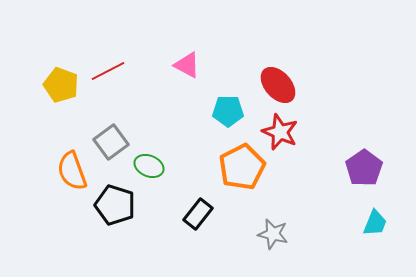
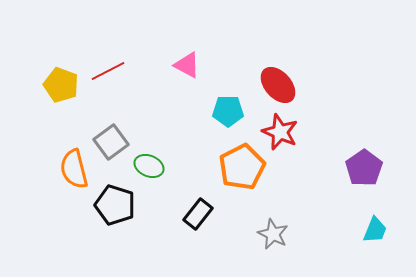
orange semicircle: moved 2 px right, 2 px up; rotated 6 degrees clockwise
cyan trapezoid: moved 7 px down
gray star: rotated 12 degrees clockwise
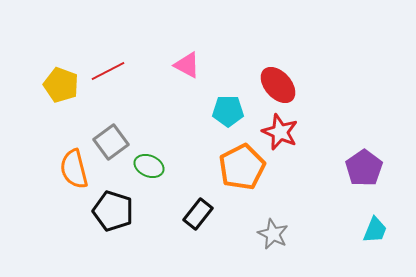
black pentagon: moved 2 px left, 6 px down
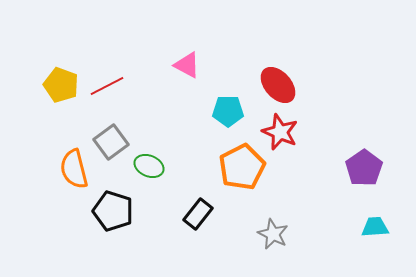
red line: moved 1 px left, 15 px down
cyan trapezoid: moved 3 px up; rotated 116 degrees counterclockwise
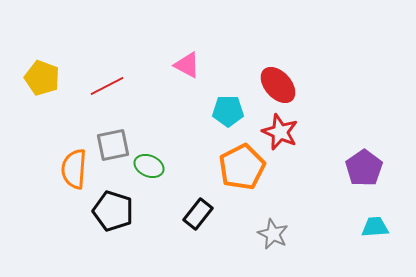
yellow pentagon: moved 19 px left, 7 px up
gray square: moved 2 px right, 3 px down; rotated 24 degrees clockwise
orange semicircle: rotated 18 degrees clockwise
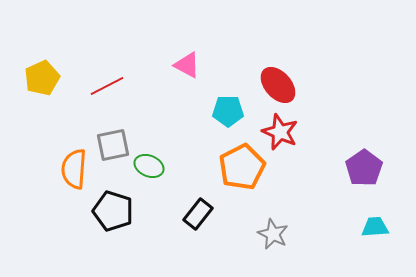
yellow pentagon: rotated 28 degrees clockwise
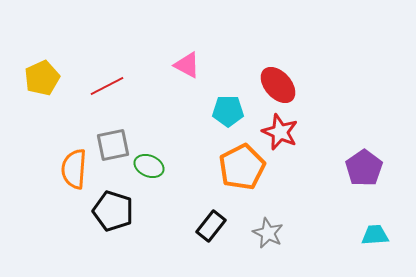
black rectangle: moved 13 px right, 12 px down
cyan trapezoid: moved 8 px down
gray star: moved 5 px left, 1 px up
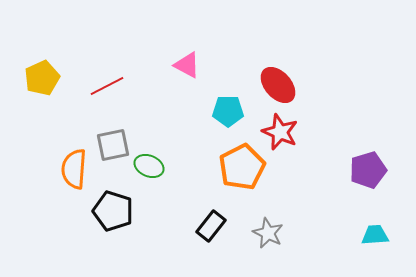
purple pentagon: moved 4 px right, 2 px down; rotated 18 degrees clockwise
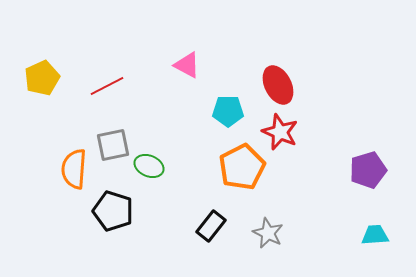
red ellipse: rotated 15 degrees clockwise
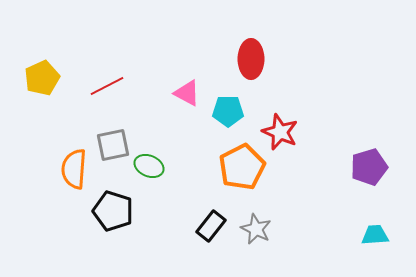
pink triangle: moved 28 px down
red ellipse: moved 27 px left, 26 px up; rotated 27 degrees clockwise
purple pentagon: moved 1 px right, 3 px up
gray star: moved 12 px left, 4 px up
